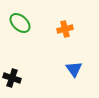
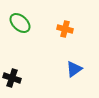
orange cross: rotated 28 degrees clockwise
blue triangle: rotated 30 degrees clockwise
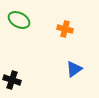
green ellipse: moved 1 px left, 3 px up; rotated 15 degrees counterclockwise
black cross: moved 2 px down
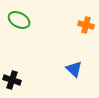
orange cross: moved 21 px right, 4 px up
blue triangle: rotated 42 degrees counterclockwise
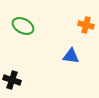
green ellipse: moved 4 px right, 6 px down
blue triangle: moved 3 px left, 13 px up; rotated 36 degrees counterclockwise
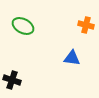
blue triangle: moved 1 px right, 2 px down
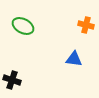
blue triangle: moved 2 px right, 1 px down
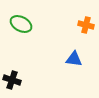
green ellipse: moved 2 px left, 2 px up
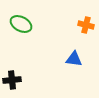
black cross: rotated 24 degrees counterclockwise
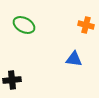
green ellipse: moved 3 px right, 1 px down
